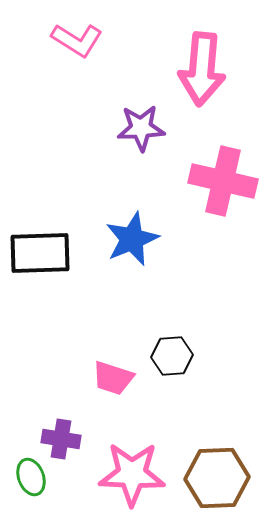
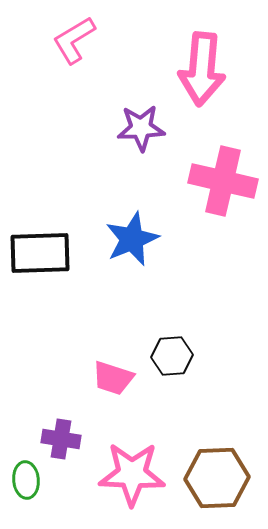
pink L-shape: moved 3 px left; rotated 117 degrees clockwise
green ellipse: moved 5 px left, 3 px down; rotated 15 degrees clockwise
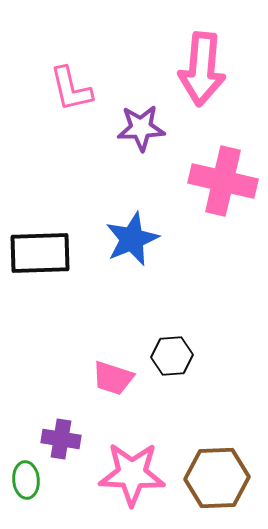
pink L-shape: moved 3 px left, 49 px down; rotated 72 degrees counterclockwise
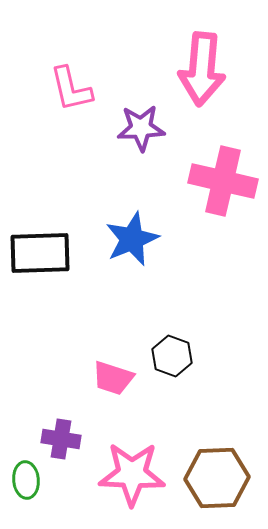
black hexagon: rotated 24 degrees clockwise
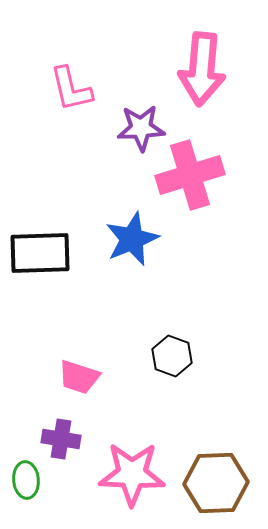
pink cross: moved 33 px left, 6 px up; rotated 30 degrees counterclockwise
pink trapezoid: moved 34 px left, 1 px up
brown hexagon: moved 1 px left, 5 px down
